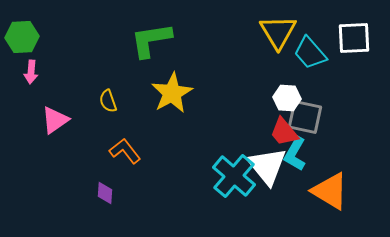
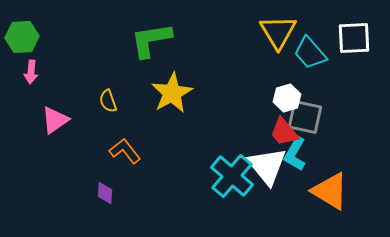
white hexagon: rotated 20 degrees counterclockwise
cyan cross: moved 2 px left
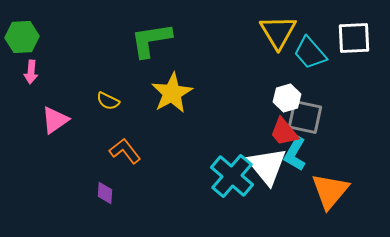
yellow semicircle: rotated 45 degrees counterclockwise
orange triangle: rotated 39 degrees clockwise
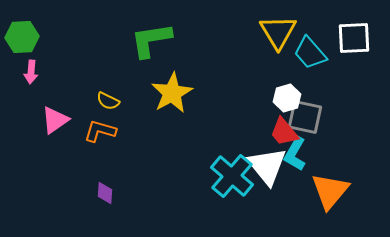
orange L-shape: moved 25 px left, 20 px up; rotated 36 degrees counterclockwise
